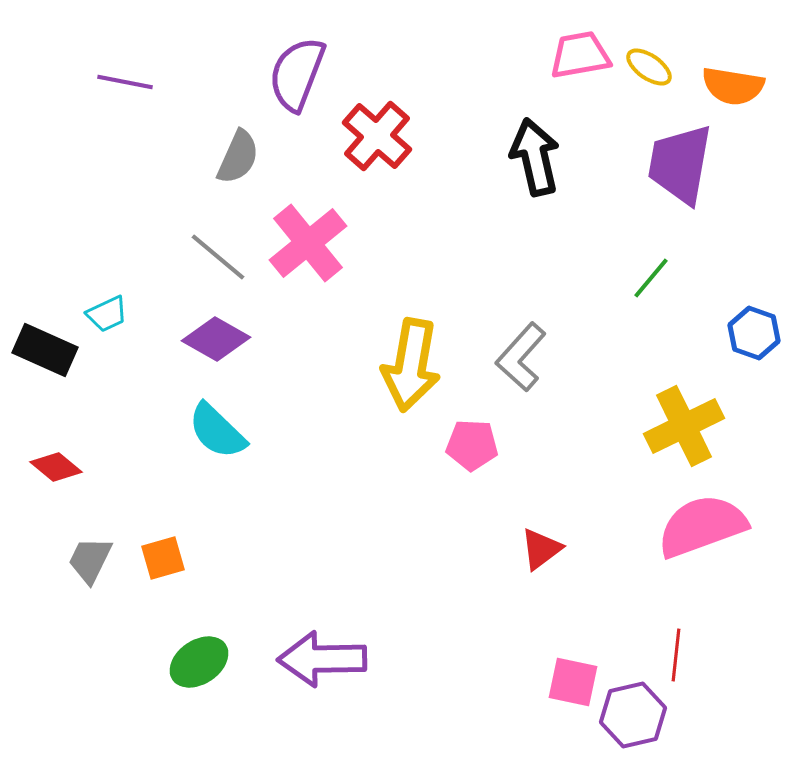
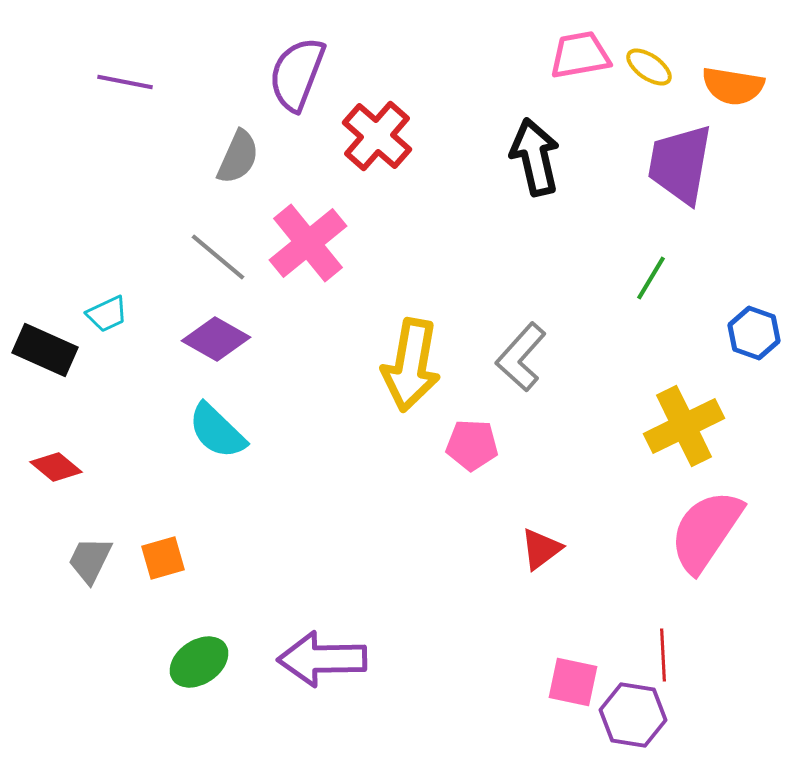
green line: rotated 9 degrees counterclockwise
pink semicircle: moved 4 px right, 5 px down; rotated 36 degrees counterclockwise
red line: moved 13 px left; rotated 9 degrees counterclockwise
purple hexagon: rotated 22 degrees clockwise
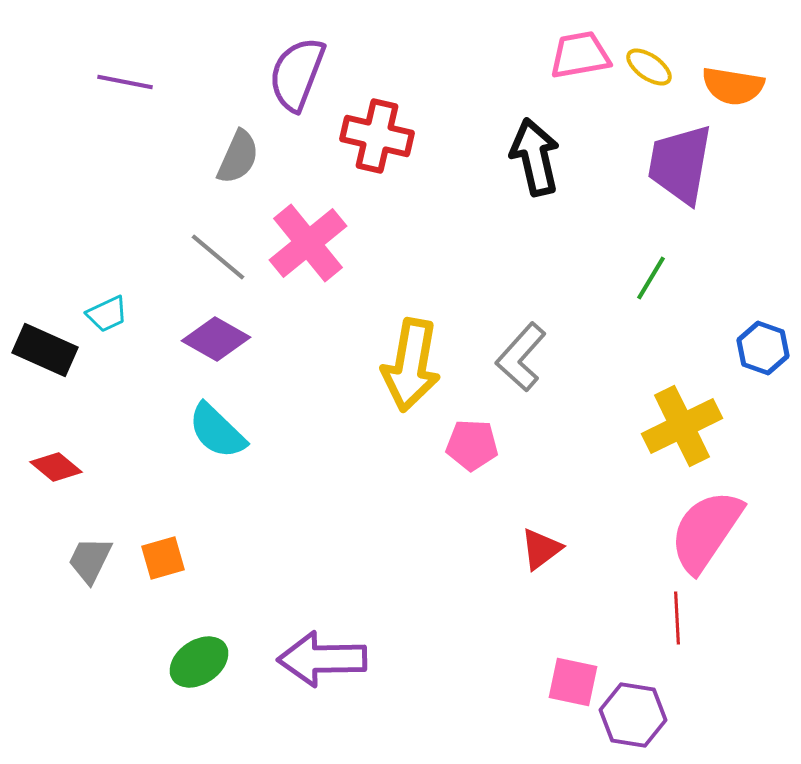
red cross: rotated 28 degrees counterclockwise
blue hexagon: moved 9 px right, 15 px down
yellow cross: moved 2 px left
red line: moved 14 px right, 37 px up
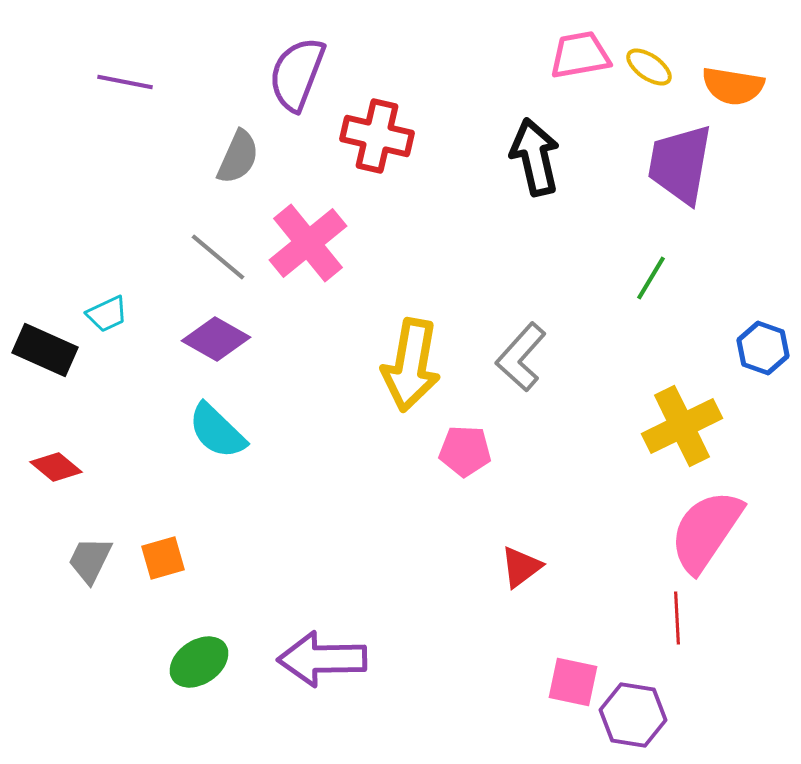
pink pentagon: moved 7 px left, 6 px down
red triangle: moved 20 px left, 18 px down
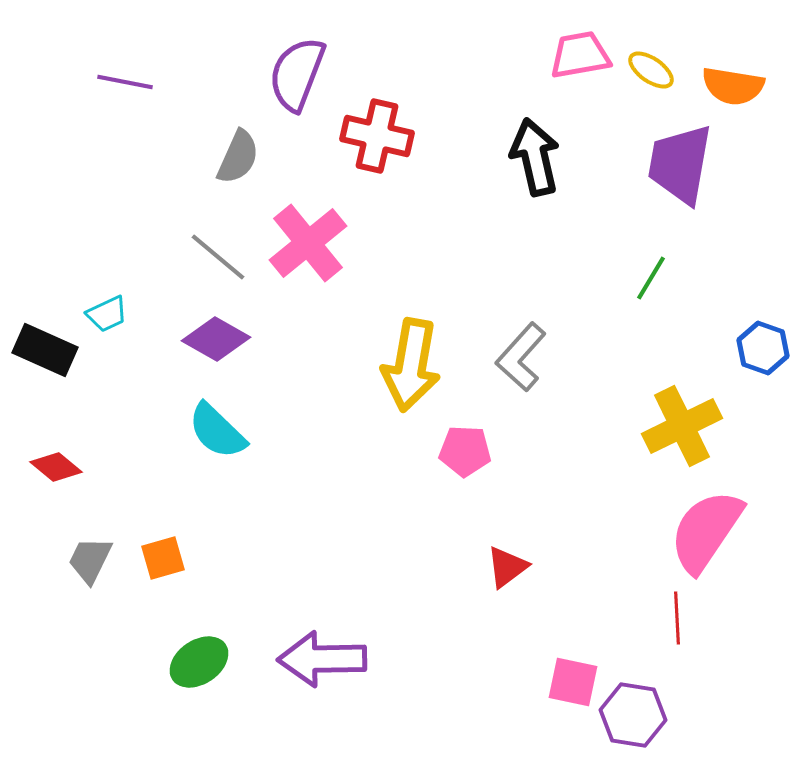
yellow ellipse: moved 2 px right, 3 px down
red triangle: moved 14 px left
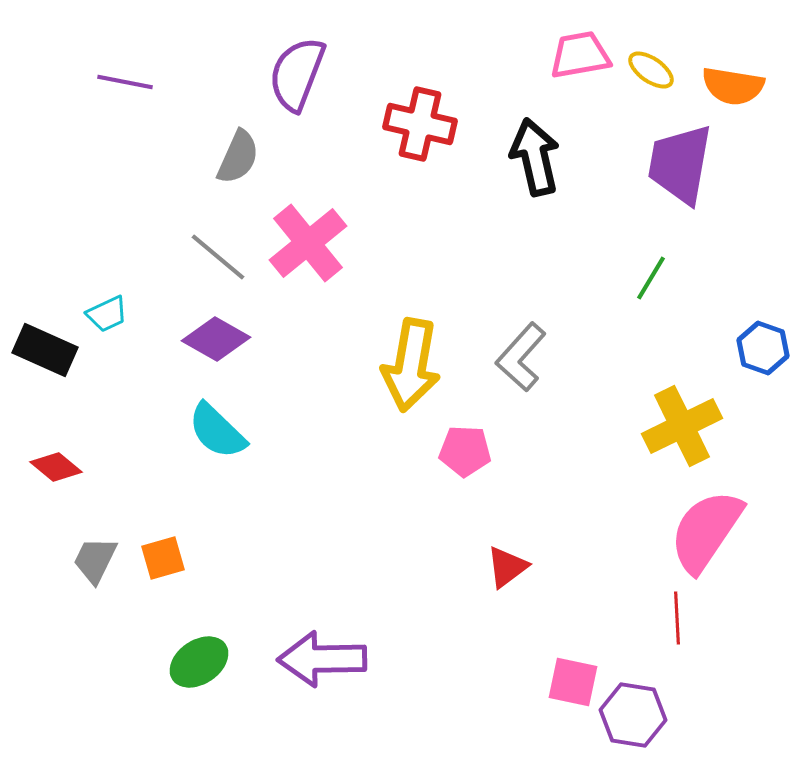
red cross: moved 43 px right, 12 px up
gray trapezoid: moved 5 px right
